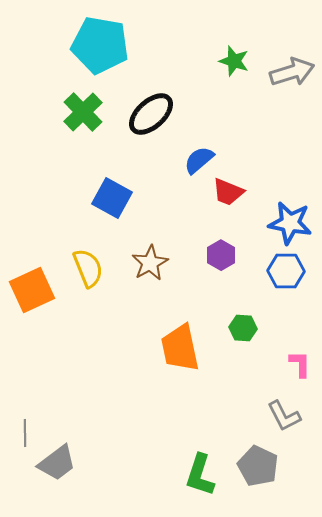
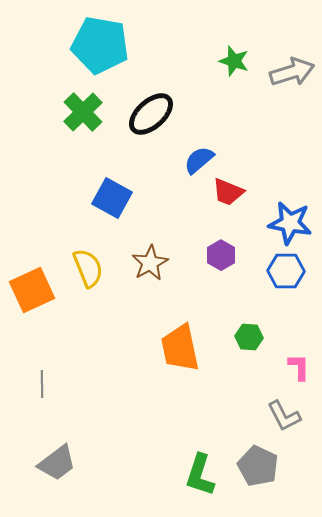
green hexagon: moved 6 px right, 9 px down
pink L-shape: moved 1 px left, 3 px down
gray line: moved 17 px right, 49 px up
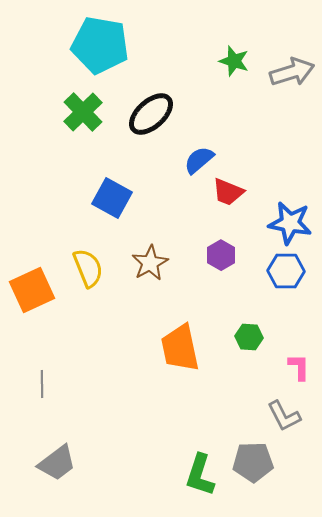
gray pentagon: moved 5 px left, 4 px up; rotated 27 degrees counterclockwise
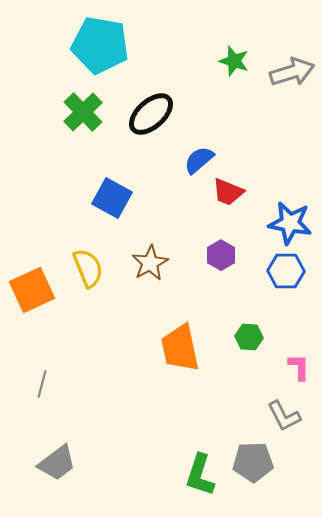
gray line: rotated 16 degrees clockwise
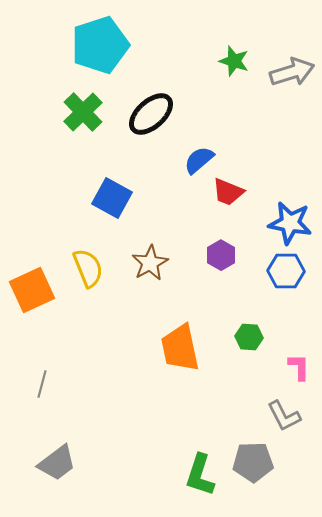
cyan pentagon: rotated 28 degrees counterclockwise
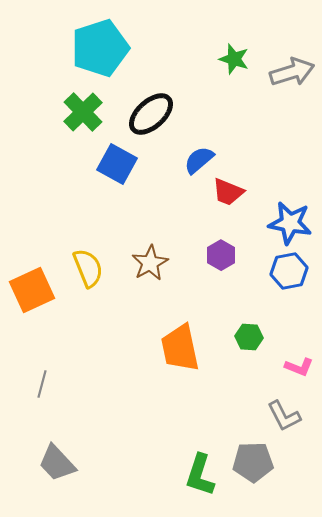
cyan pentagon: moved 3 px down
green star: moved 2 px up
blue square: moved 5 px right, 34 px up
blue hexagon: moved 3 px right; rotated 12 degrees counterclockwise
pink L-shape: rotated 112 degrees clockwise
gray trapezoid: rotated 84 degrees clockwise
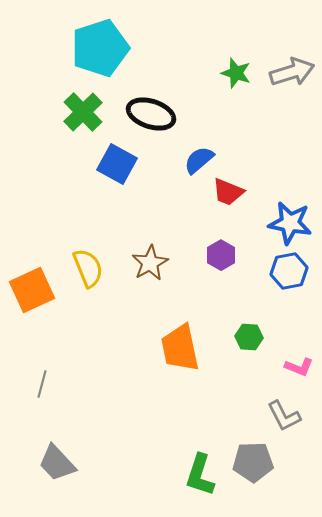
green star: moved 2 px right, 14 px down
black ellipse: rotated 60 degrees clockwise
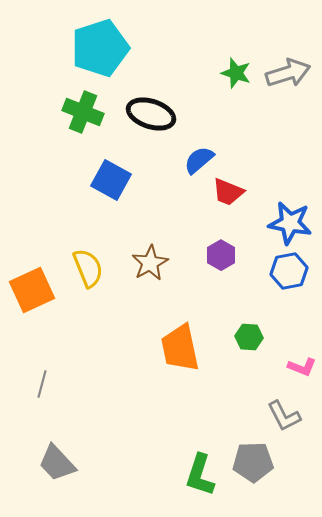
gray arrow: moved 4 px left, 1 px down
green cross: rotated 24 degrees counterclockwise
blue square: moved 6 px left, 16 px down
pink L-shape: moved 3 px right
